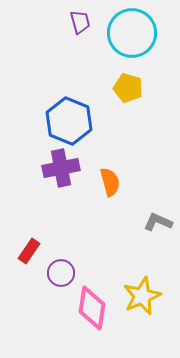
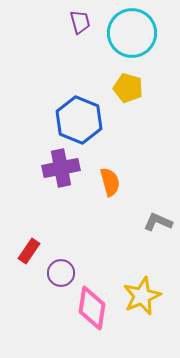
blue hexagon: moved 10 px right, 1 px up
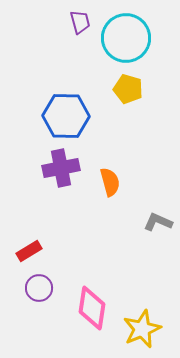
cyan circle: moved 6 px left, 5 px down
yellow pentagon: moved 1 px down
blue hexagon: moved 13 px left, 4 px up; rotated 21 degrees counterclockwise
red rectangle: rotated 25 degrees clockwise
purple circle: moved 22 px left, 15 px down
yellow star: moved 33 px down
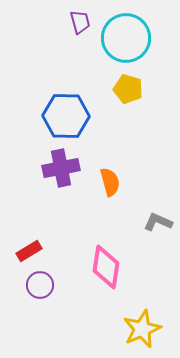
purple circle: moved 1 px right, 3 px up
pink diamond: moved 14 px right, 41 px up
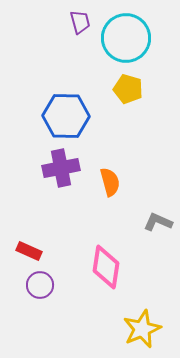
red rectangle: rotated 55 degrees clockwise
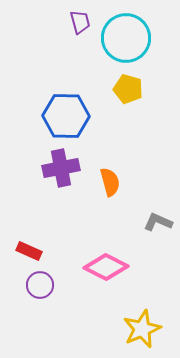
pink diamond: rotated 72 degrees counterclockwise
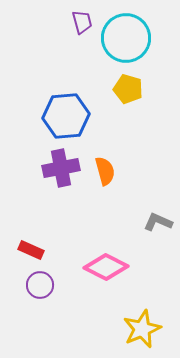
purple trapezoid: moved 2 px right
blue hexagon: rotated 6 degrees counterclockwise
orange semicircle: moved 5 px left, 11 px up
red rectangle: moved 2 px right, 1 px up
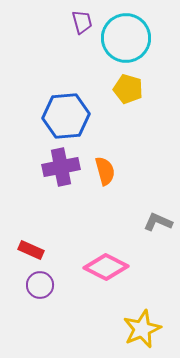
purple cross: moved 1 px up
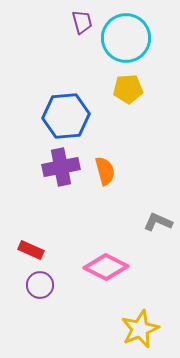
yellow pentagon: rotated 20 degrees counterclockwise
yellow star: moved 2 px left
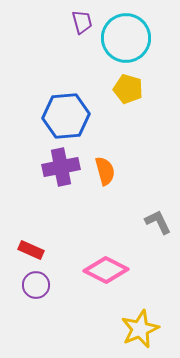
yellow pentagon: rotated 20 degrees clockwise
gray L-shape: rotated 40 degrees clockwise
pink diamond: moved 3 px down
purple circle: moved 4 px left
